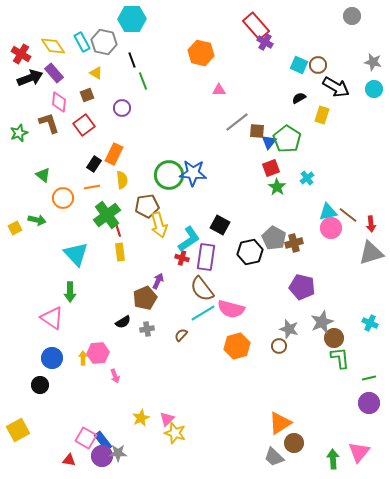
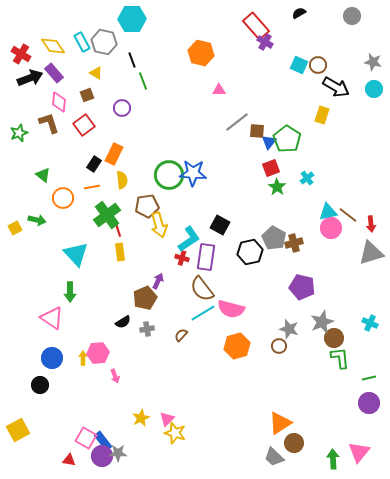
black semicircle at (299, 98): moved 85 px up
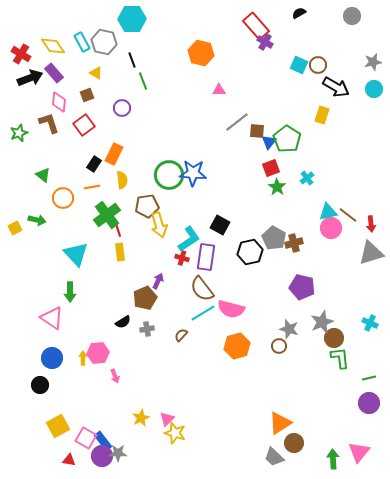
gray star at (373, 62): rotated 24 degrees counterclockwise
yellow square at (18, 430): moved 40 px right, 4 px up
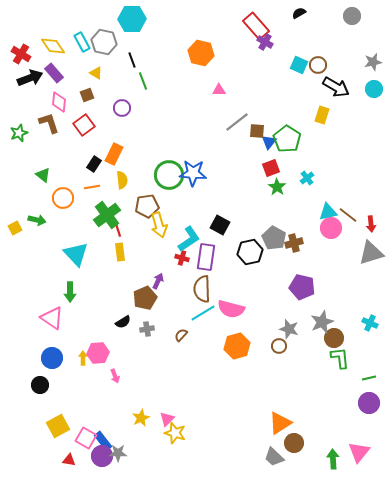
brown semicircle at (202, 289): rotated 36 degrees clockwise
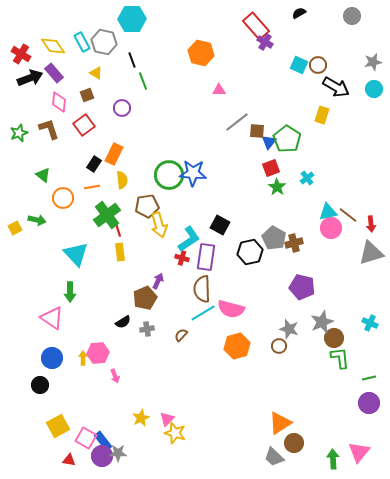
brown L-shape at (49, 123): moved 6 px down
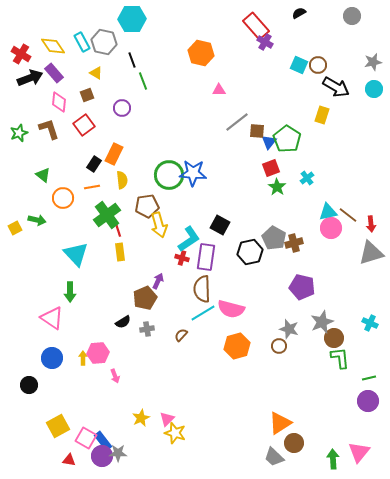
black circle at (40, 385): moved 11 px left
purple circle at (369, 403): moved 1 px left, 2 px up
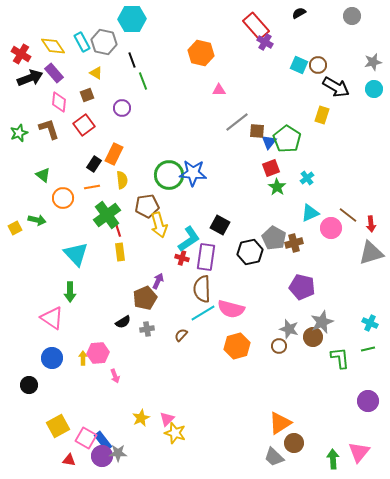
cyan triangle at (328, 212): moved 18 px left, 1 px down; rotated 12 degrees counterclockwise
brown circle at (334, 338): moved 21 px left, 1 px up
green line at (369, 378): moved 1 px left, 29 px up
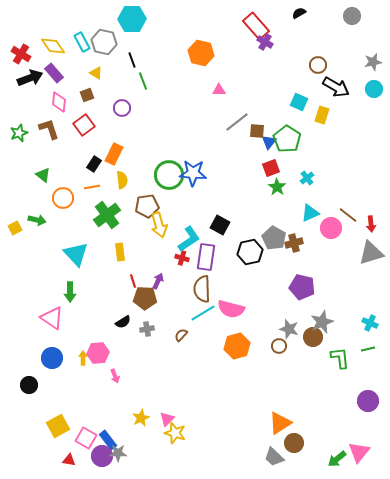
cyan square at (299, 65): moved 37 px down
red line at (118, 230): moved 15 px right, 51 px down
brown pentagon at (145, 298): rotated 25 degrees clockwise
blue rectangle at (103, 441): moved 5 px right, 1 px up
green arrow at (333, 459): moved 4 px right; rotated 126 degrees counterclockwise
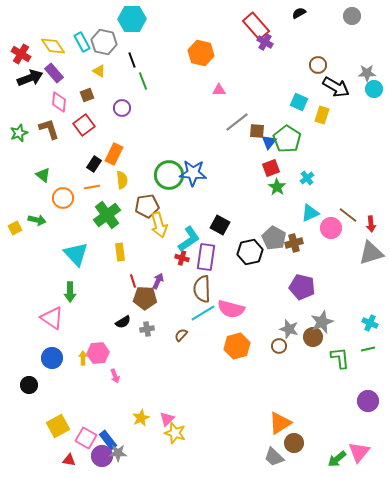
gray star at (373, 62): moved 6 px left, 11 px down; rotated 12 degrees clockwise
yellow triangle at (96, 73): moved 3 px right, 2 px up
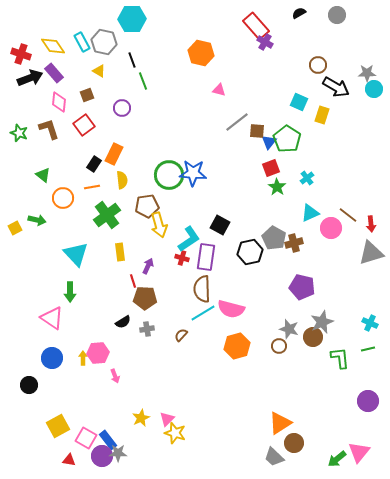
gray circle at (352, 16): moved 15 px left, 1 px up
red cross at (21, 54): rotated 12 degrees counterclockwise
pink triangle at (219, 90): rotated 16 degrees clockwise
green star at (19, 133): rotated 30 degrees counterclockwise
purple arrow at (158, 281): moved 10 px left, 15 px up
